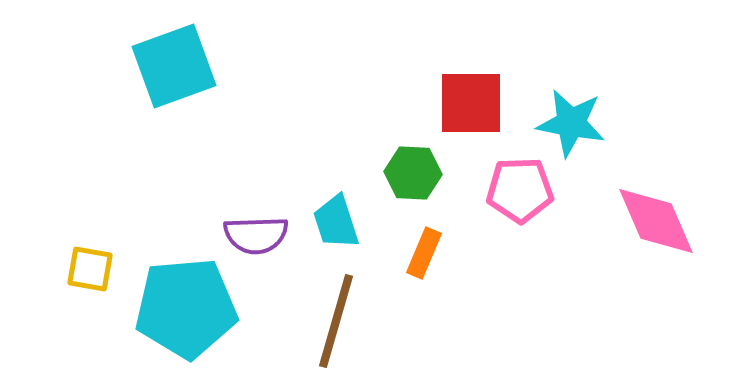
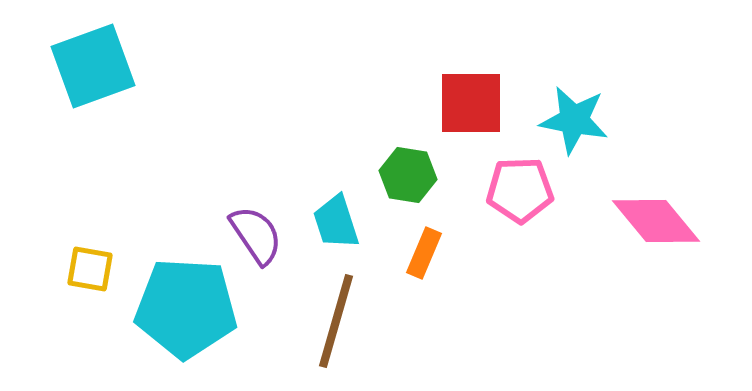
cyan square: moved 81 px left
cyan star: moved 3 px right, 3 px up
green hexagon: moved 5 px left, 2 px down; rotated 6 degrees clockwise
pink diamond: rotated 16 degrees counterclockwise
purple semicircle: rotated 122 degrees counterclockwise
cyan pentagon: rotated 8 degrees clockwise
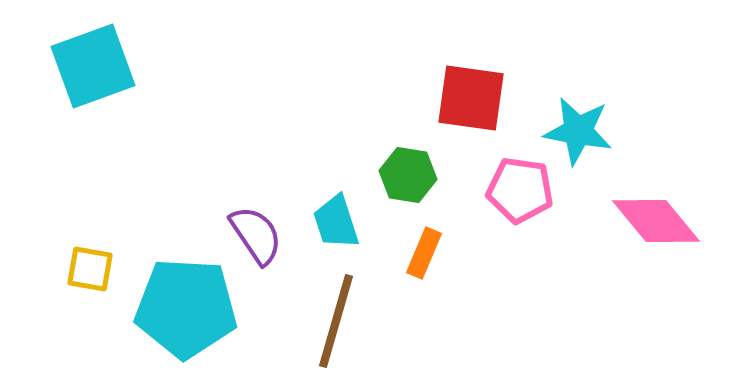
red square: moved 5 px up; rotated 8 degrees clockwise
cyan star: moved 4 px right, 11 px down
pink pentagon: rotated 10 degrees clockwise
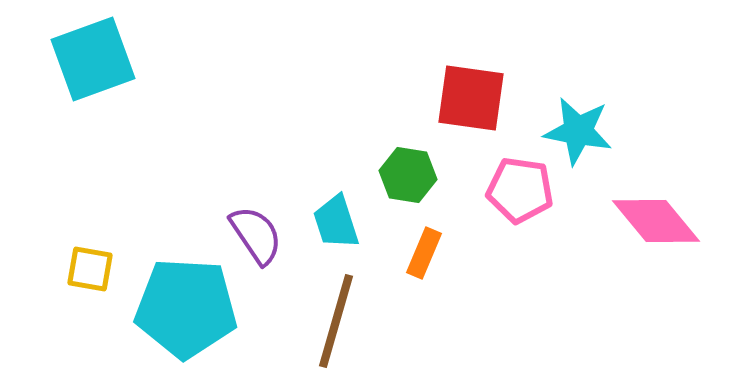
cyan square: moved 7 px up
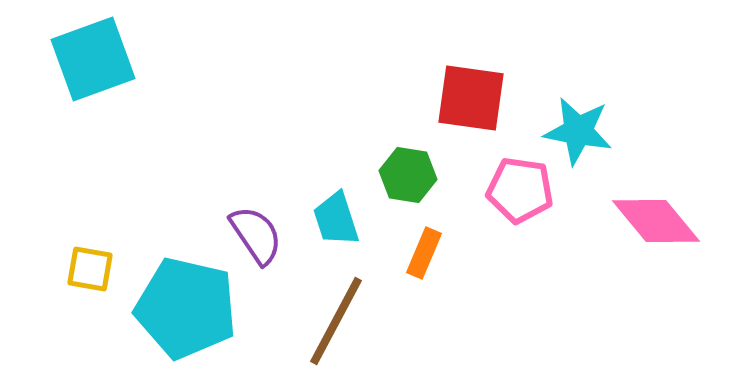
cyan trapezoid: moved 3 px up
cyan pentagon: rotated 10 degrees clockwise
brown line: rotated 12 degrees clockwise
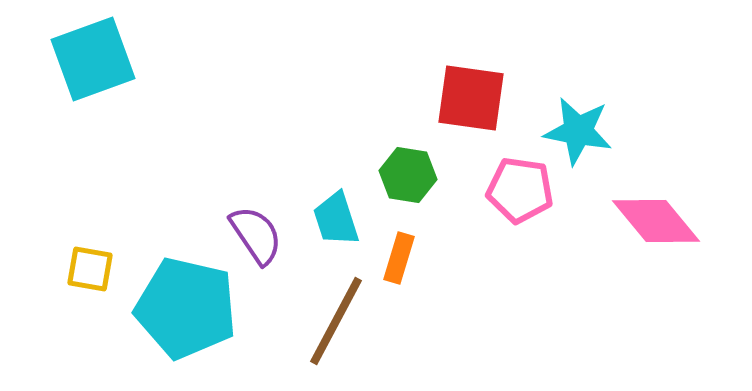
orange rectangle: moved 25 px left, 5 px down; rotated 6 degrees counterclockwise
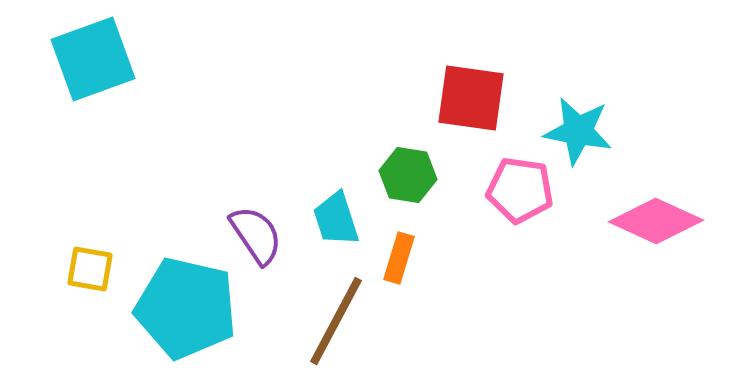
pink diamond: rotated 26 degrees counterclockwise
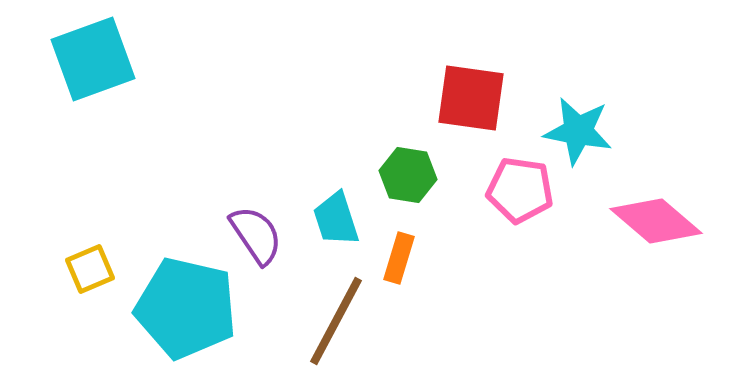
pink diamond: rotated 16 degrees clockwise
yellow square: rotated 33 degrees counterclockwise
